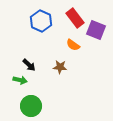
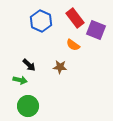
green circle: moved 3 px left
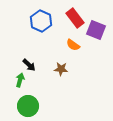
brown star: moved 1 px right, 2 px down
green arrow: rotated 88 degrees counterclockwise
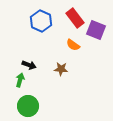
black arrow: rotated 24 degrees counterclockwise
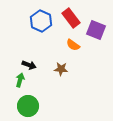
red rectangle: moved 4 px left
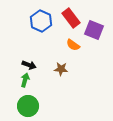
purple square: moved 2 px left
green arrow: moved 5 px right
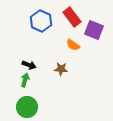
red rectangle: moved 1 px right, 1 px up
green circle: moved 1 px left, 1 px down
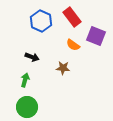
purple square: moved 2 px right, 6 px down
black arrow: moved 3 px right, 8 px up
brown star: moved 2 px right, 1 px up
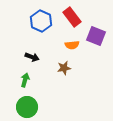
orange semicircle: moved 1 px left; rotated 40 degrees counterclockwise
brown star: moved 1 px right; rotated 16 degrees counterclockwise
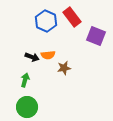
blue hexagon: moved 5 px right
orange semicircle: moved 24 px left, 10 px down
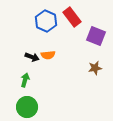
brown star: moved 31 px right
